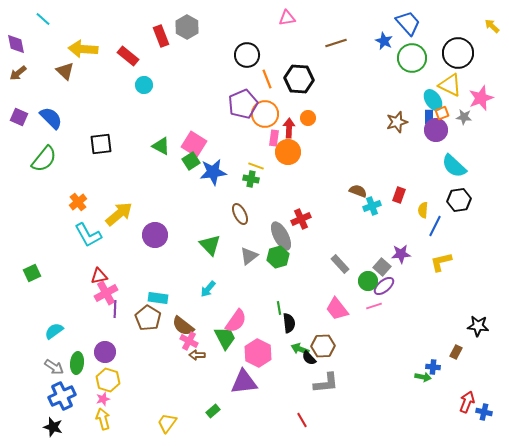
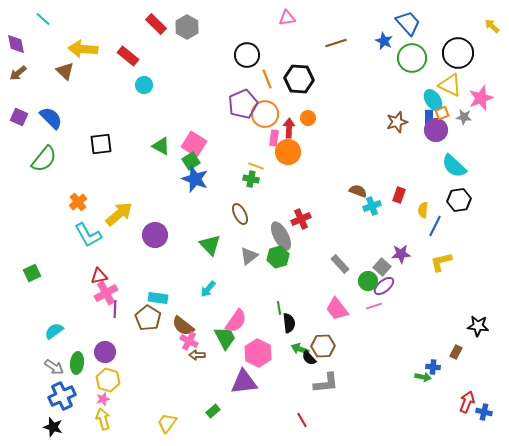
red rectangle at (161, 36): moved 5 px left, 12 px up; rotated 25 degrees counterclockwise
blue star at (213, 172): moved 18 px left, 7 px down; rotated 28 degrees clockwise
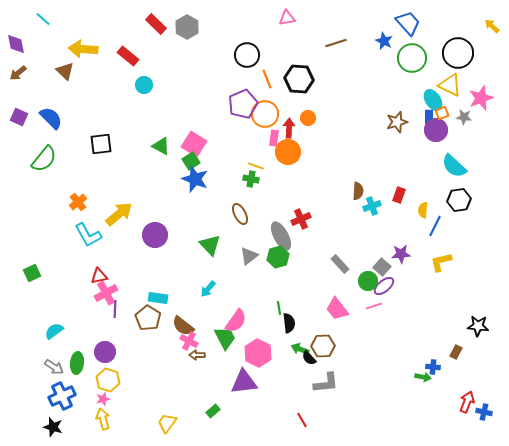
brown semicircle at (358, 191): rotated 72 degrees clockwise
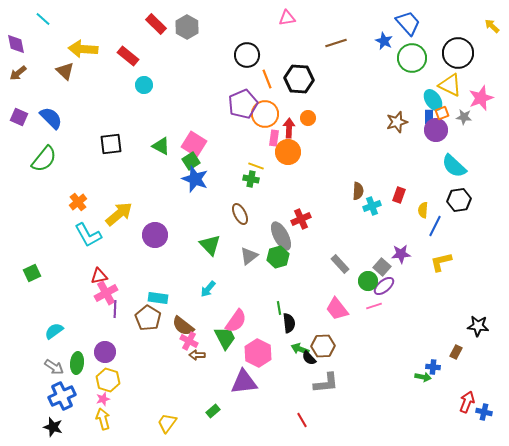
black square at (101, 144): moved 10 px right
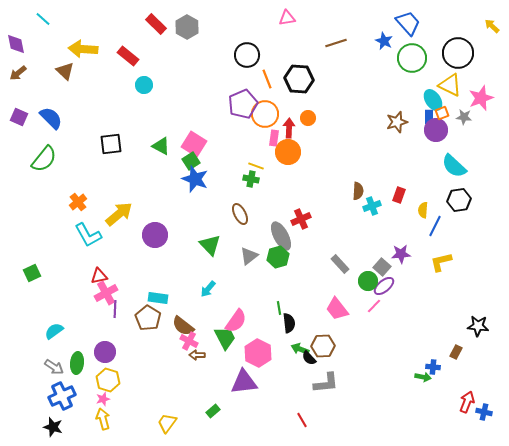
pink line at (374, 306): rotated 28 degrees counterclockwise
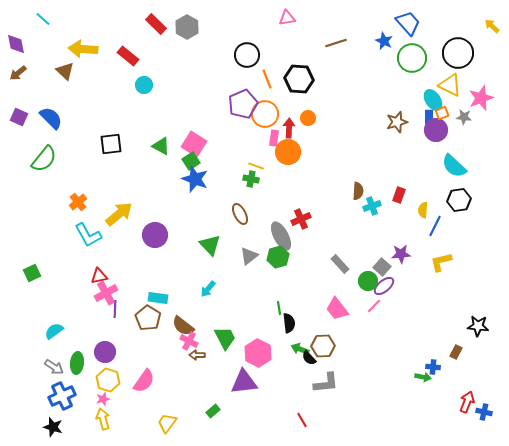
pink semicircle at (236, 321): moved 92 px left, 60 px down
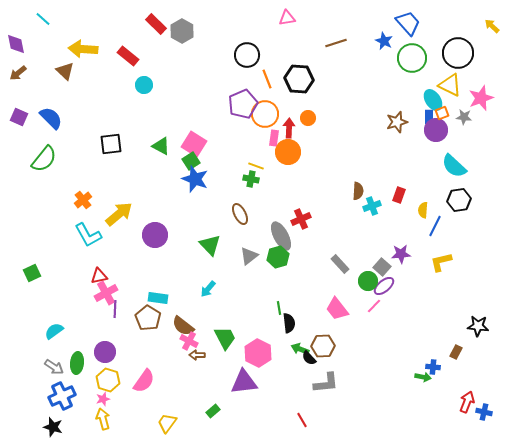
gray hexagon at (187, 27): moved 5 px left, 4 px down
orange cross at (78, 202): moved 5 px right, 2 px up
